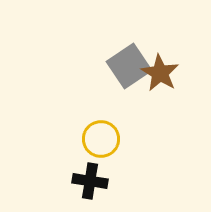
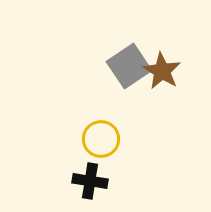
brown star: moved 2 px right, 2 px up
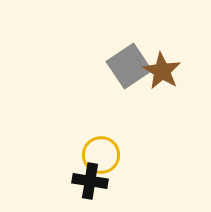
yellow circle: moved 16 px down
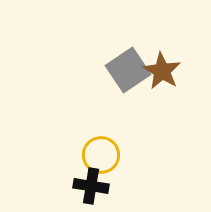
gray square: moved 1 px left, 4 px down
black cross: moved 1 px right, 5 px down
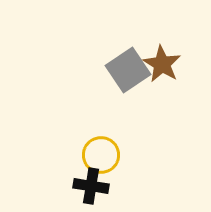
brown star: moved 7 px up
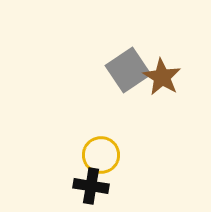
brown star: moved 13 px down
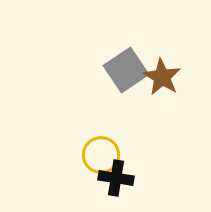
gray square: moved 2 px left
black cross: moved 25 px right, 8 px up
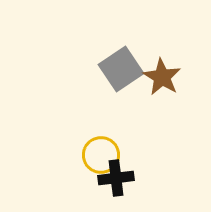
gray square: moved 5 px left, 1 px up
black cross: rotated 16 degrees counterclockwise
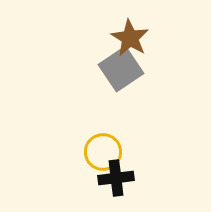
brown star: moved 32 px left, 39 px up
yellow circle: moved 2 px right, 3 px up
